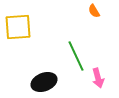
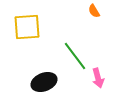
yellow square: moved 9 px right
green line: moved 1 px left; rotated 12 degrees counterclockwise
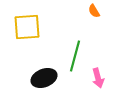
green line: rotated 52 degrees clockwise
black ellipse: moved 4 px up
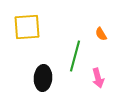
orange semicircle: moved 7 px right, 23 px down
black ellipse: moved 1 px left; rotated 65 degrees counterclockwise
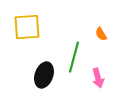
green line: moved 1 px left, 1 px down
black ellipse: moved 1 px right, 3 px up; rotated 15 degrees clockwise
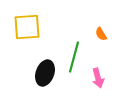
black ellipse: moved 1 px right, 2 px up
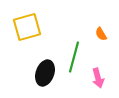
yellow square: rotated 12 degrees counterclockwise
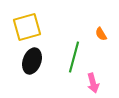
black ellipse: moved 13 px left, 12 px up
pink arrow: moved 5 px left, 5 px down
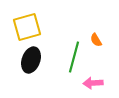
orange semicircle: moved 5 px left, 6 px down
black ellipse: moved 1 px left, 1 px up
pink arrow: rotated 102 degrees clockwise
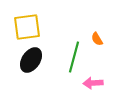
yellow square: rotated 8 degrees clockwise
orange semicircle: moved 1 px right, 1 px up
black ellipse: rotated 15 degrees clockwise
